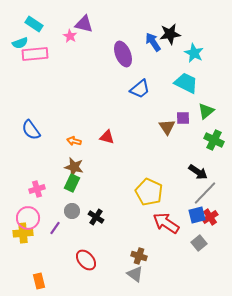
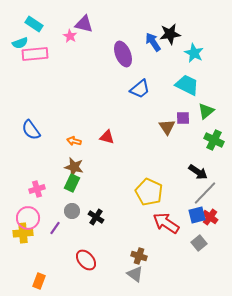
cyan trapezoid: moved 1 px right, 2 px down
red cross: rotated 21 degrees counterclockwise
orange rectangle: rotated 35 degrees clockwise
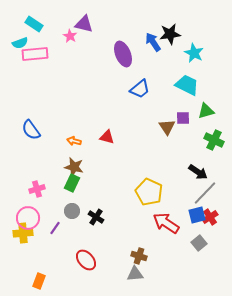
green triangle: rotated 24 degrees clockwise
red cross: rotated 21 degrees clockwise
gray triangle: rotated 42 degrees counterclockwise
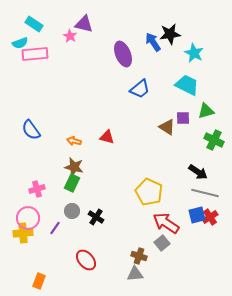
brown triangle: rotated 24 degrees counterclockwise
gray line: rotated 60 degrees clockwise
gray square: moved 37 px left
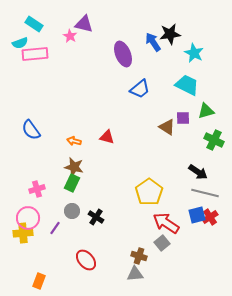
yellow pentagon: rotated 12 degrees clockwise
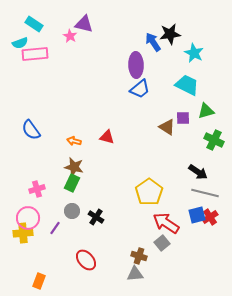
purple ellipse: moved 13 px right, 11 px down; rotated 20 degrees clockwise
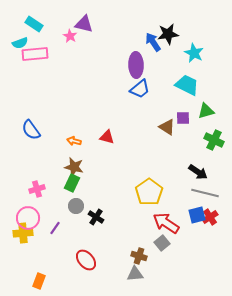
black star: moved 2 px left
gray circle: moved 4 px right, 5 px up
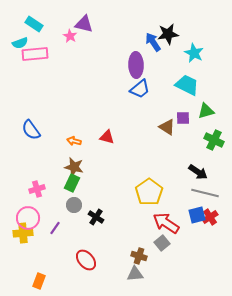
gray circle: moved 2 px left, 1 px up
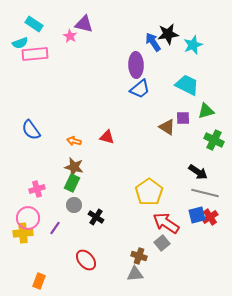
cyan star: moved 1 px left, 8 px up; rotated 24 degrees clockwise
